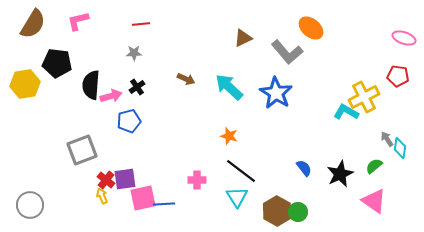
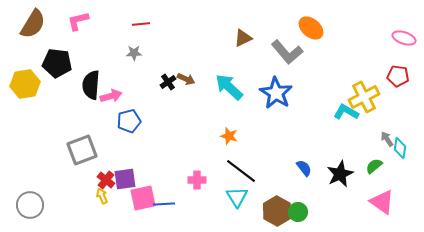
black cross: moved 31 px right, 5 px up
pink triangle: moved 8 px right, 1 px down
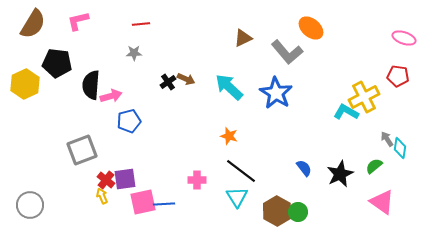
yellow hexagon: rotated 16 degrees counterclockwise
pink square: moved 4 px down
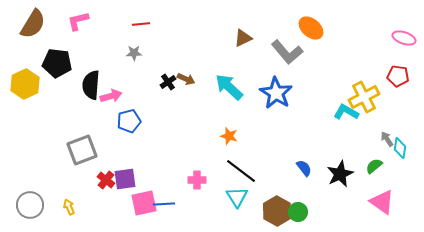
yellow arrow: moved 33 px left, 11 px down
pink square: moved 1 px right, 1 px down
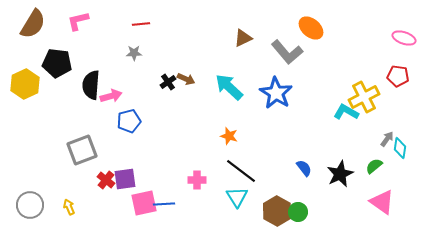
gray arrow: rotated 70 degrees clockwise
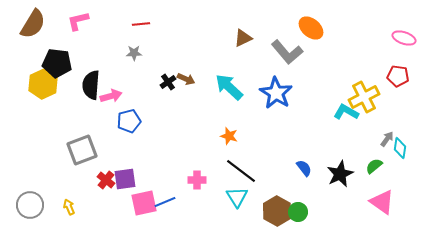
yellow hexagon: moved 18 px right
blue line: moved 1 px right, 2 px up; rotated 20 degrees counterclockwise
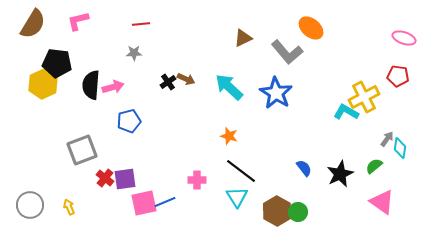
pink arrow: moved 2 px right, 9 px up
red cross: moved 1 px left, 2 px up
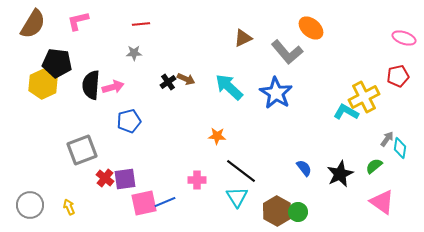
red pentagon: rotated 20 degrees counterclockwise
orange star: moved 12 px left; rotated 12 degrees counterclockwise
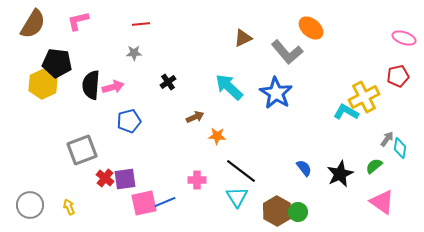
brown arrow: moved 9 px right, 38 px down; rotated 48 degrees counterclockwise
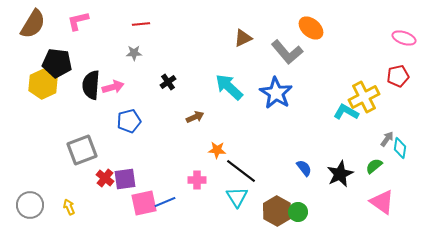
orange star: moved 14 px down
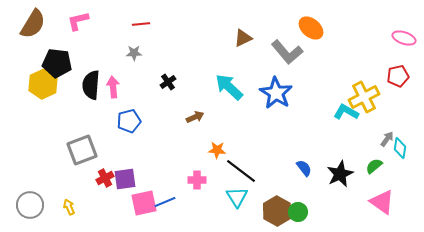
pink arrow: rotated 80 degrees counterclockwise
red cross: rotated 24 degrees clockwise
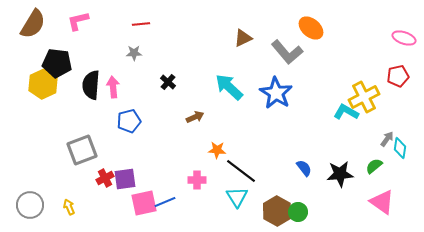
black cross: rotated 14 degrees counterclockwise
black star: rotated 20 degrees clockwise
